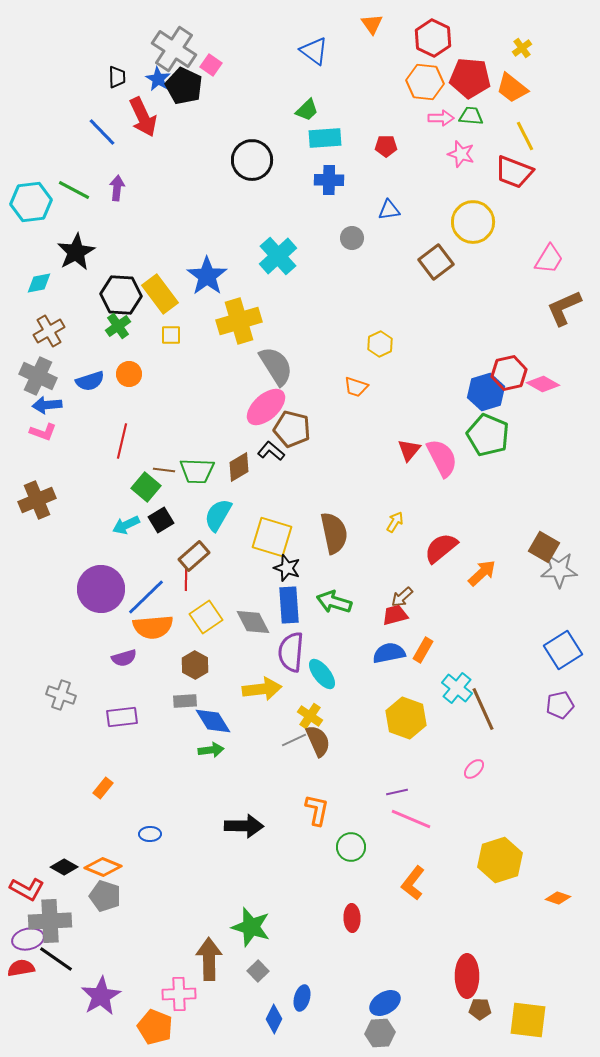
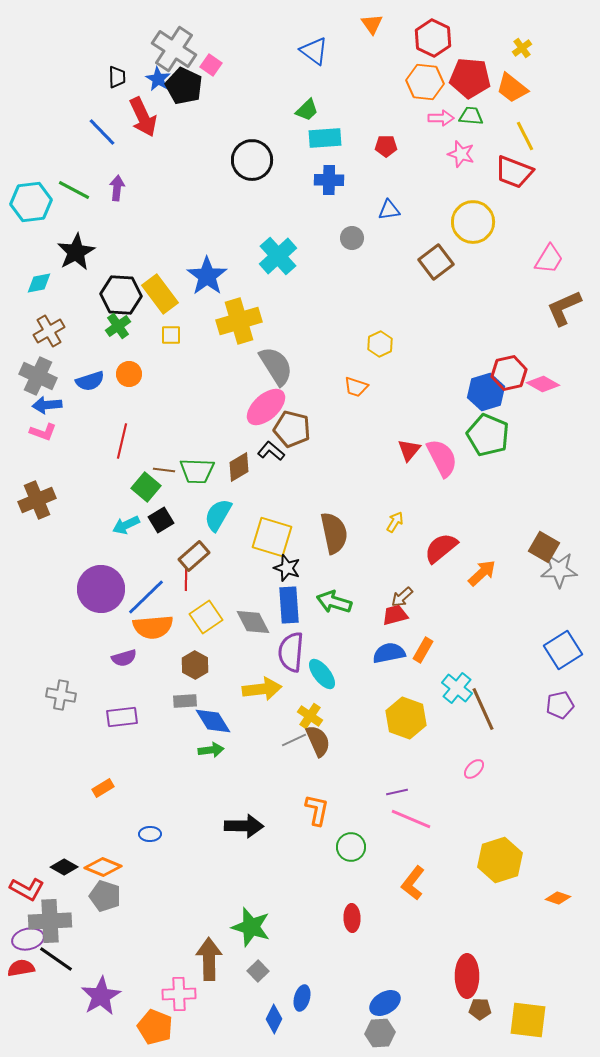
gray cross at (61, 695): rotated 8 degrees counterclockwise
orange rectangle at (103, 788): rotated 20 degrees clockwise
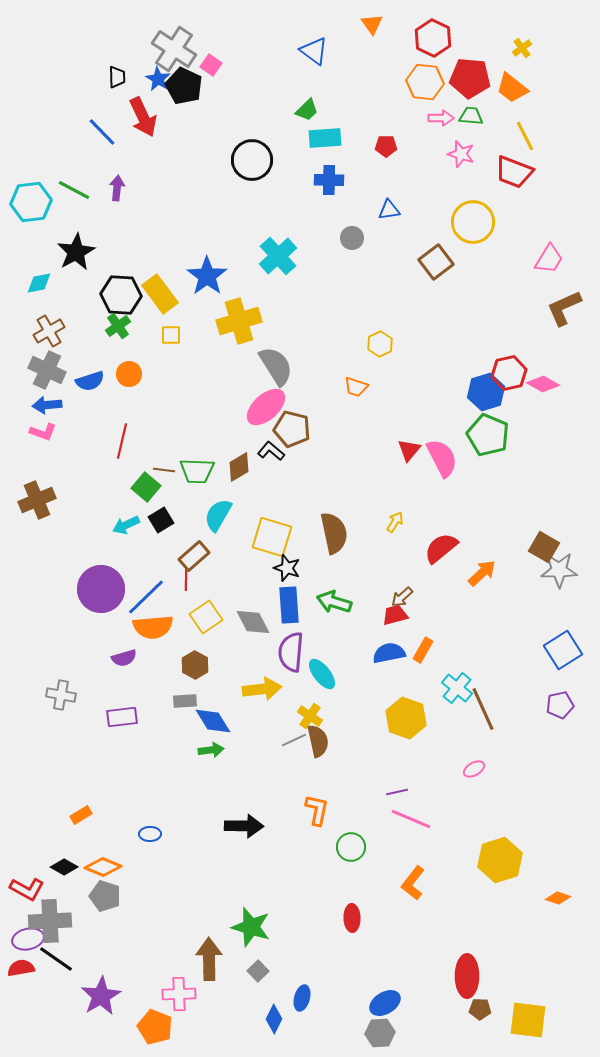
gray cross at (38, 376): moved 9 px right, 6 px up
brown semicircle at (318, 741): rotated 12 degrees clockwise
pink ellipse at (474, 769): rotated 15 degrees clockwise
orange rectangle at (103, 788): moved 22 px left, 27 px down
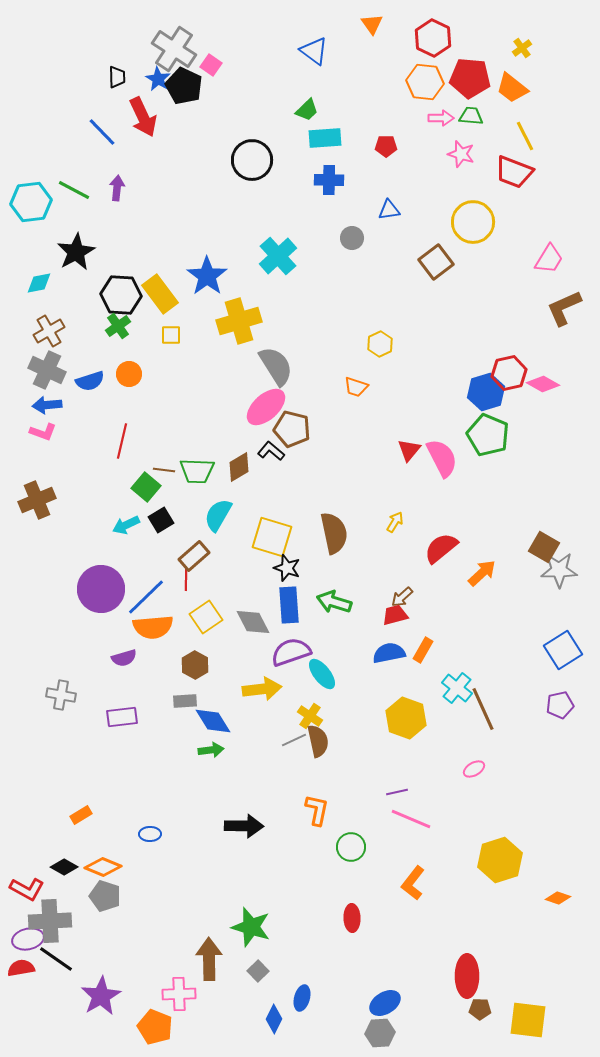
purple semicircle at (291, 652): rotated 66 degrees clockwise
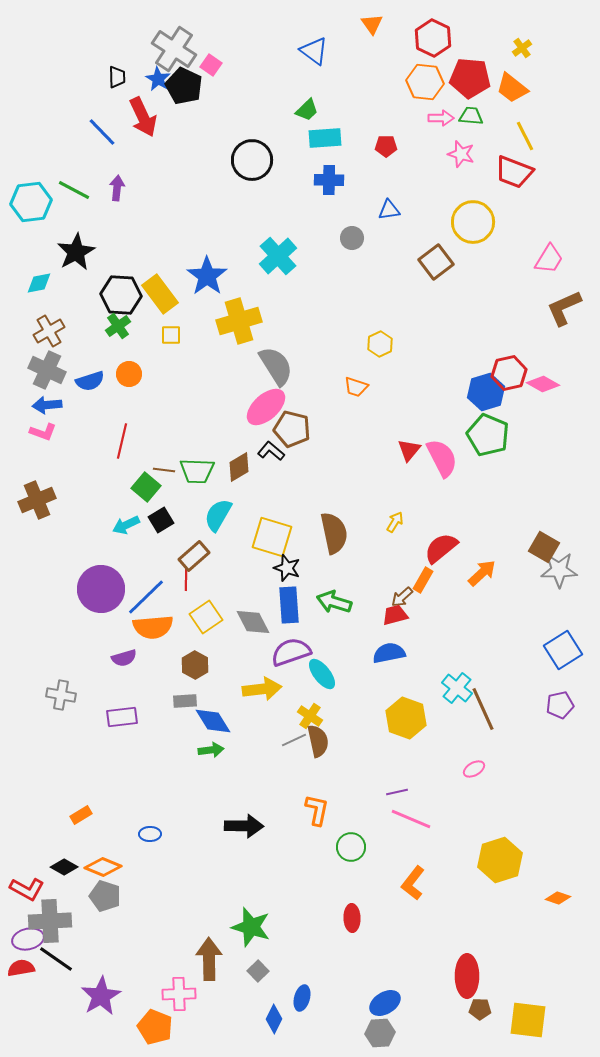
orange rectangle at (423, 650): moved 70 px up
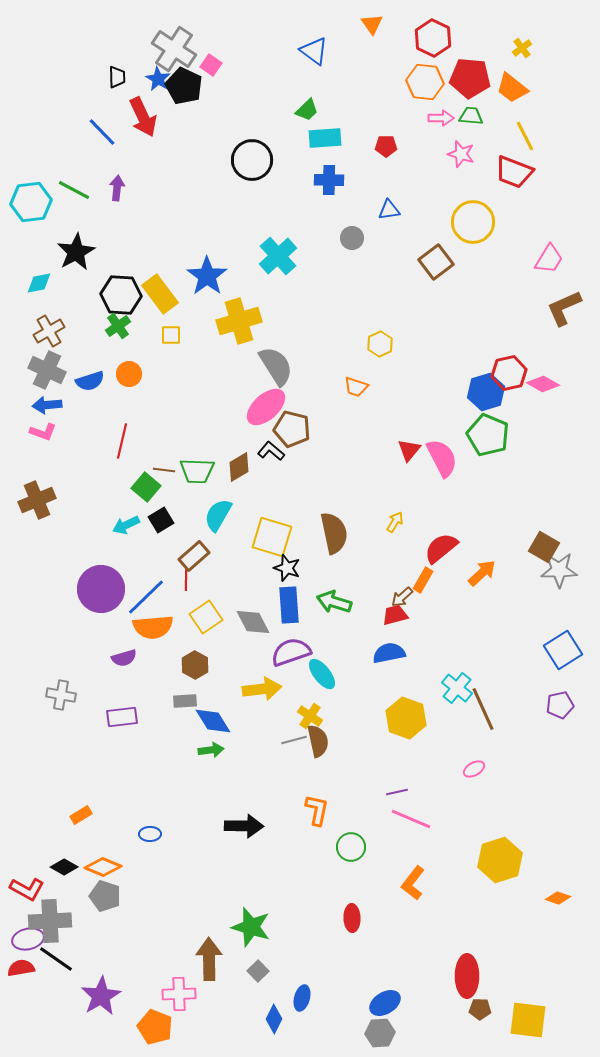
gray line at (294, 740): rotated 10 degrees clockwise
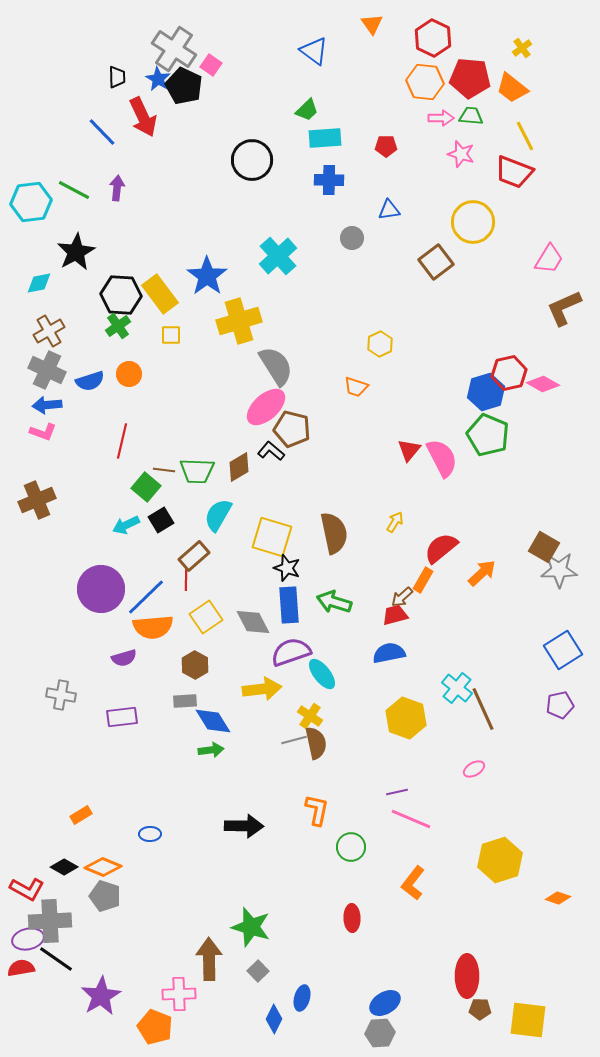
brown semicircle at (318, 741): moved 2 px left, 2 px down
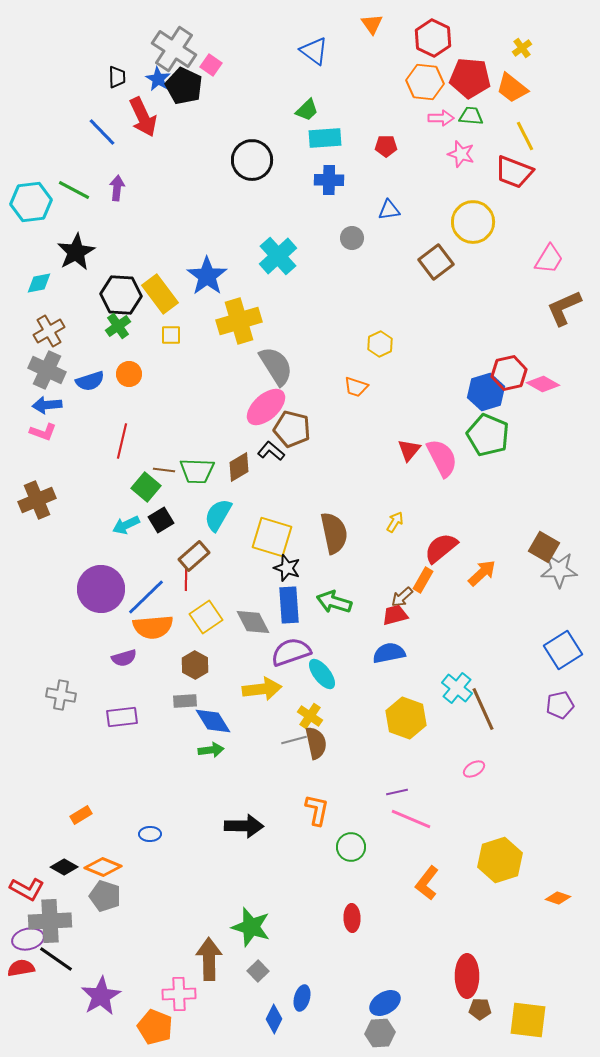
orange L-shape at (413, 883): moved 14 px right
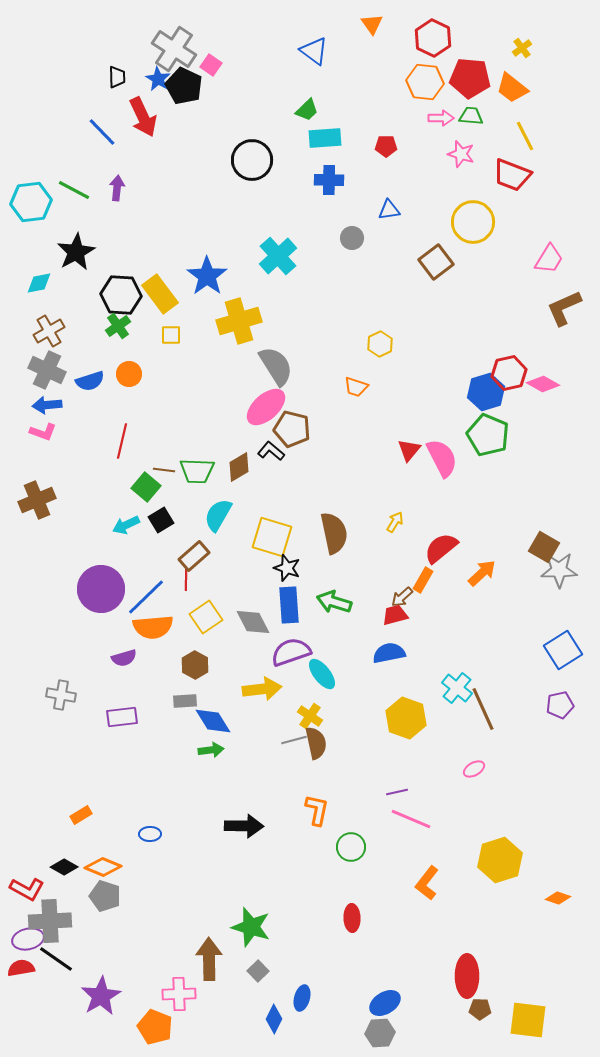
red trapezoid at (514, 172): moved 2 px left, 3 px down
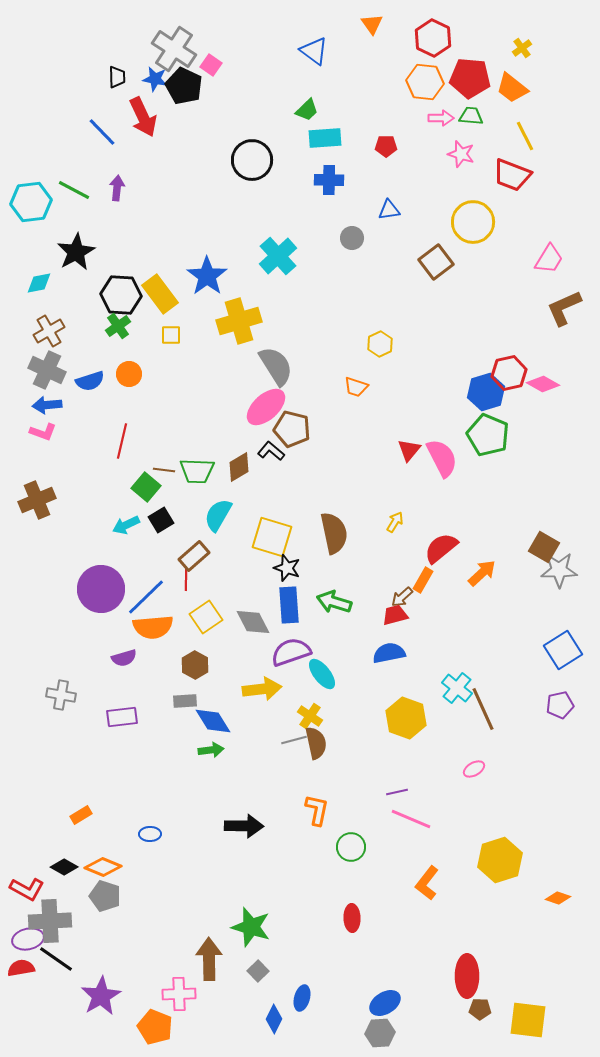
blue star at (158, 79): moved 3 px left; rotated 20 degrees counterclockwise
